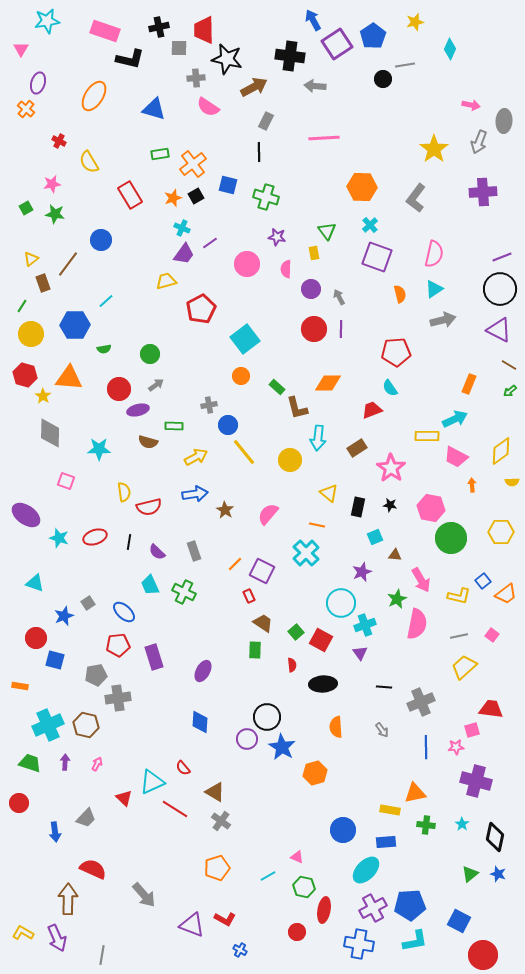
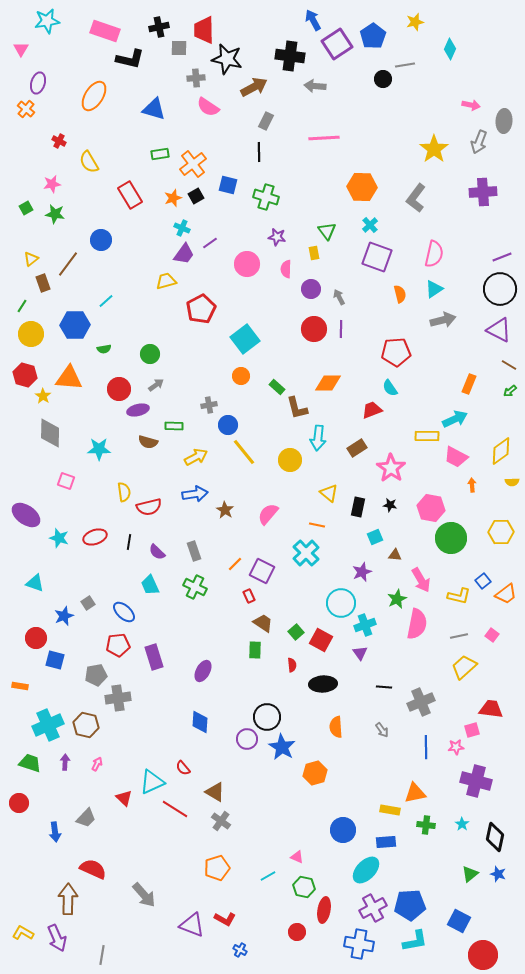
green cross at (184, 592): moved 11 px right, 5 px up
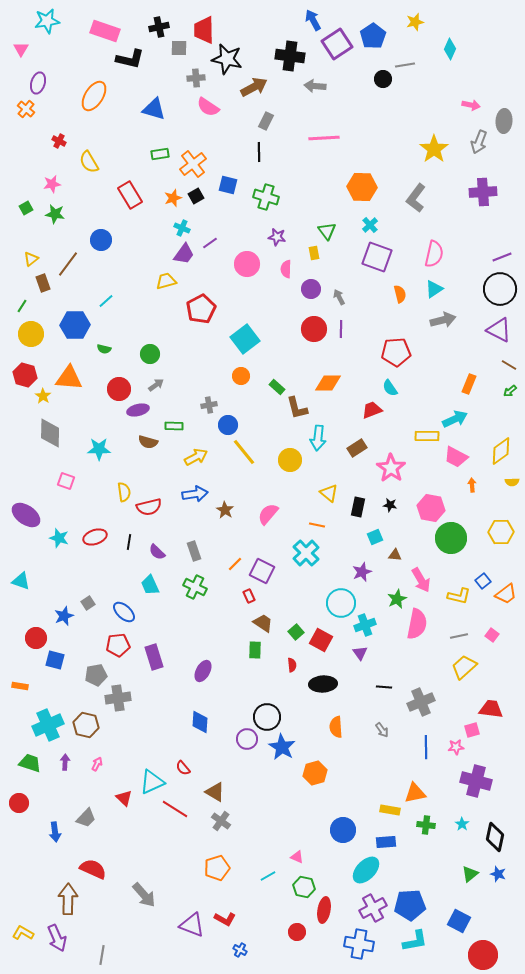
green semicircle at (104, 349): rotated 24 degrees clockwise
cyan triangle at (35, 583): moved 14 px left, 2 px up
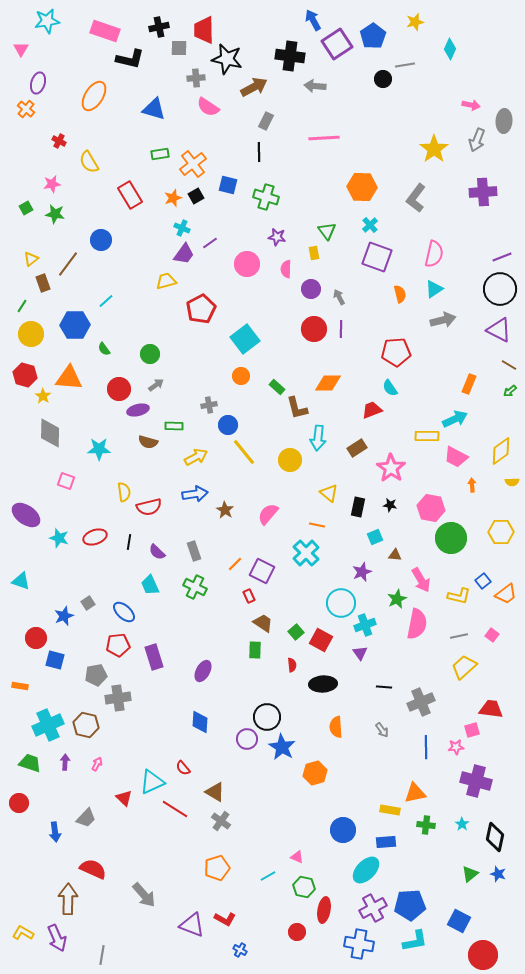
gray arrow at (479, 142): moved 2 px left, 2 px up
green semicircle at (104, 349): rotated 40 degrees clockwise
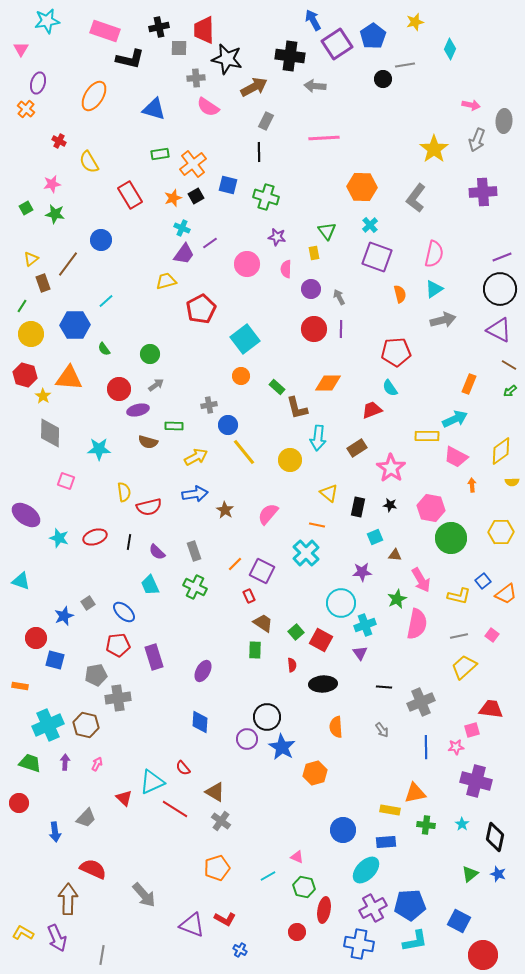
purple star at (362, 572): rotated 18 degrees clockwise
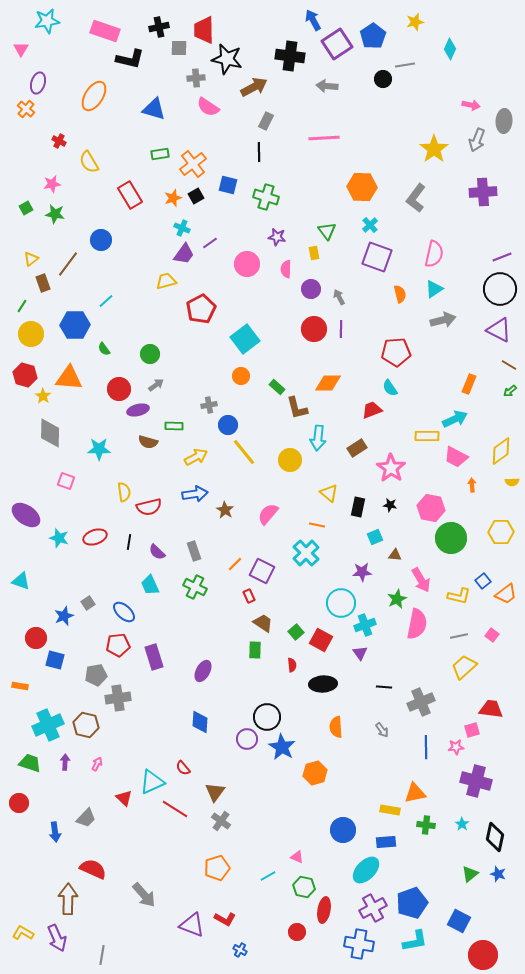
gray arrow at (315, 86): moved 12 px right
brown triangle at (215, 792): rotated 35 degrees clockwise
blue pentagon at (410, 905): moved 2 px right, 2 px up; rotated 16 degrees counterclockwise
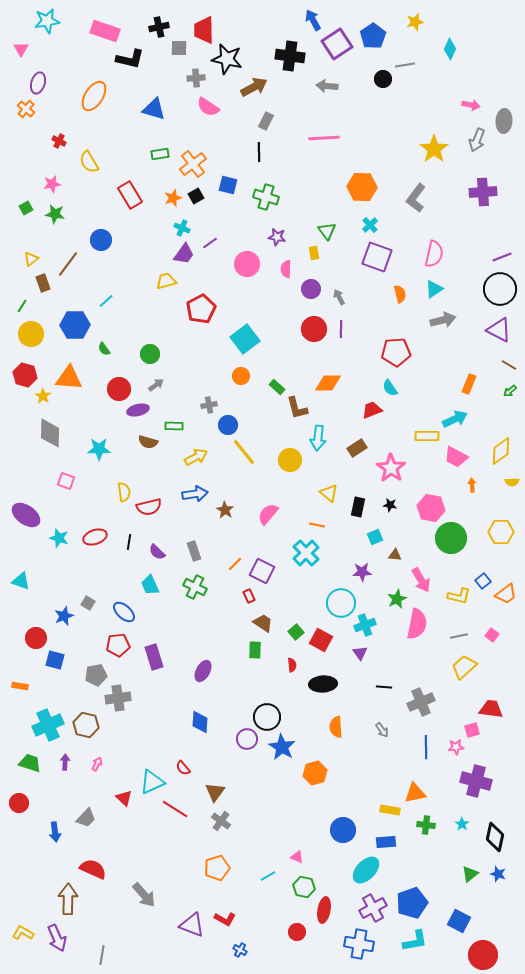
gray square at (88, 603): rotated 24 degrees counterclockwise
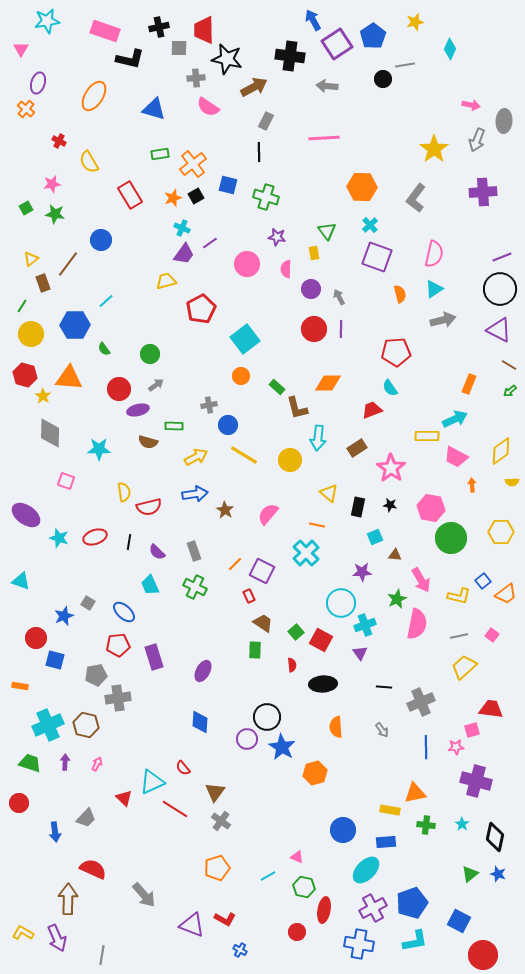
yellow line at (244, 452): moved 3 px down; rotated 20 degrees counterclockwise
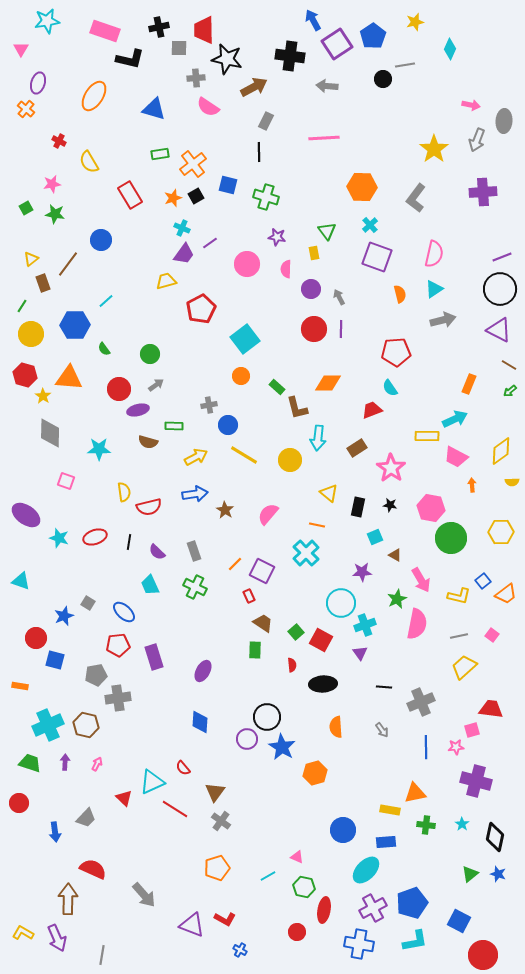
brown triangle at (395, 555): rotated 24 degrees clockwise
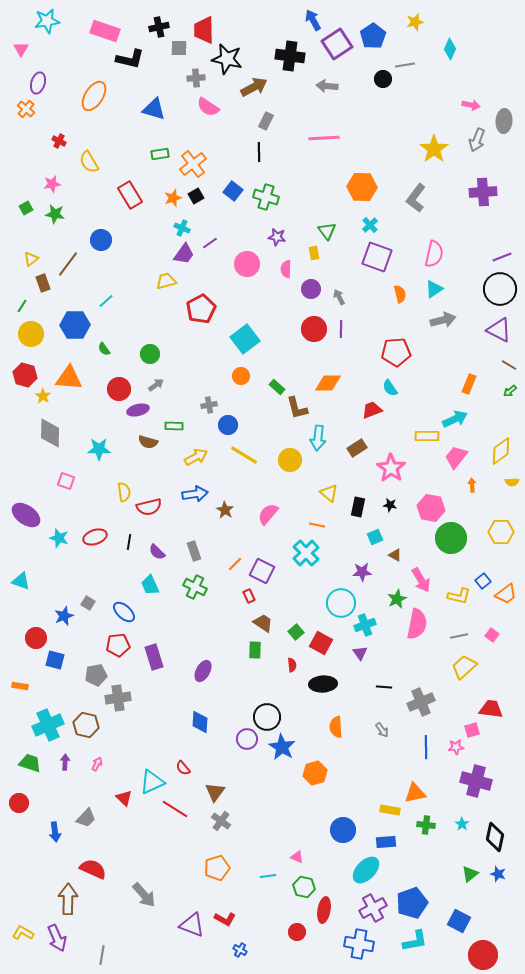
blue square at (228, 185): moved 5 px right, 6 px down; rotated 24 degrees clockwise
pink trapezoid at (456, 457): rotated 100 degrees clockwise
red square at (321, 640): moved 3 px down
cyan line at (268, 876): rotated 21 degrees clockwise
